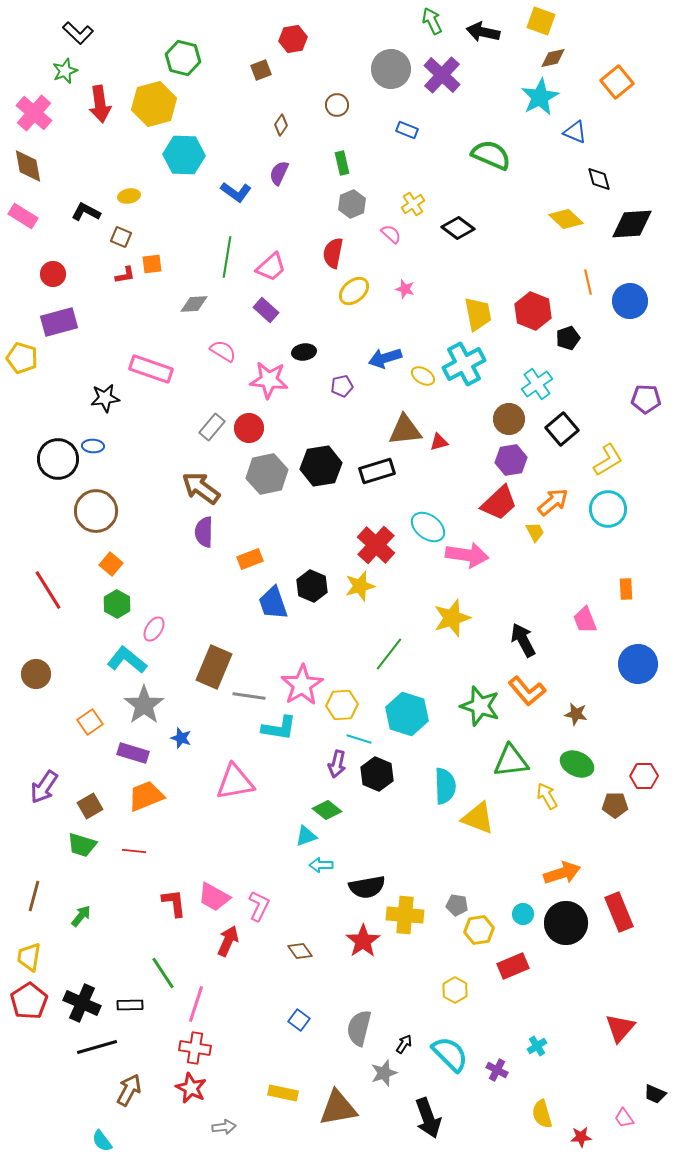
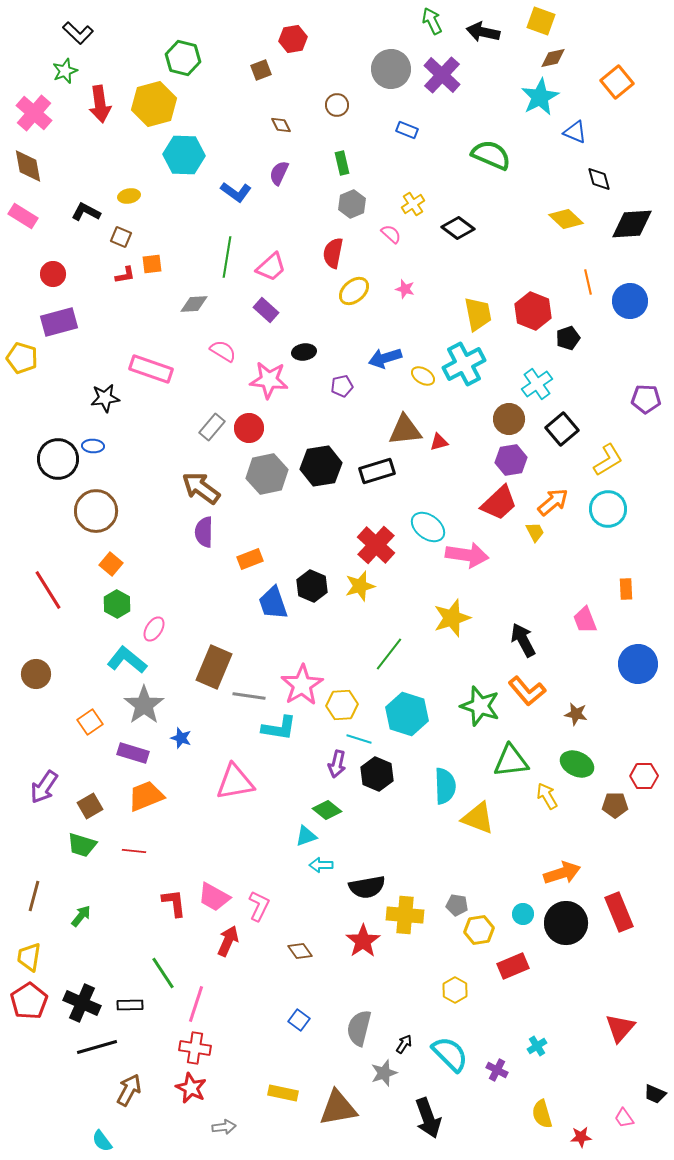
brown diamond at (281, 125): rotated 60 degrees counterclockwise
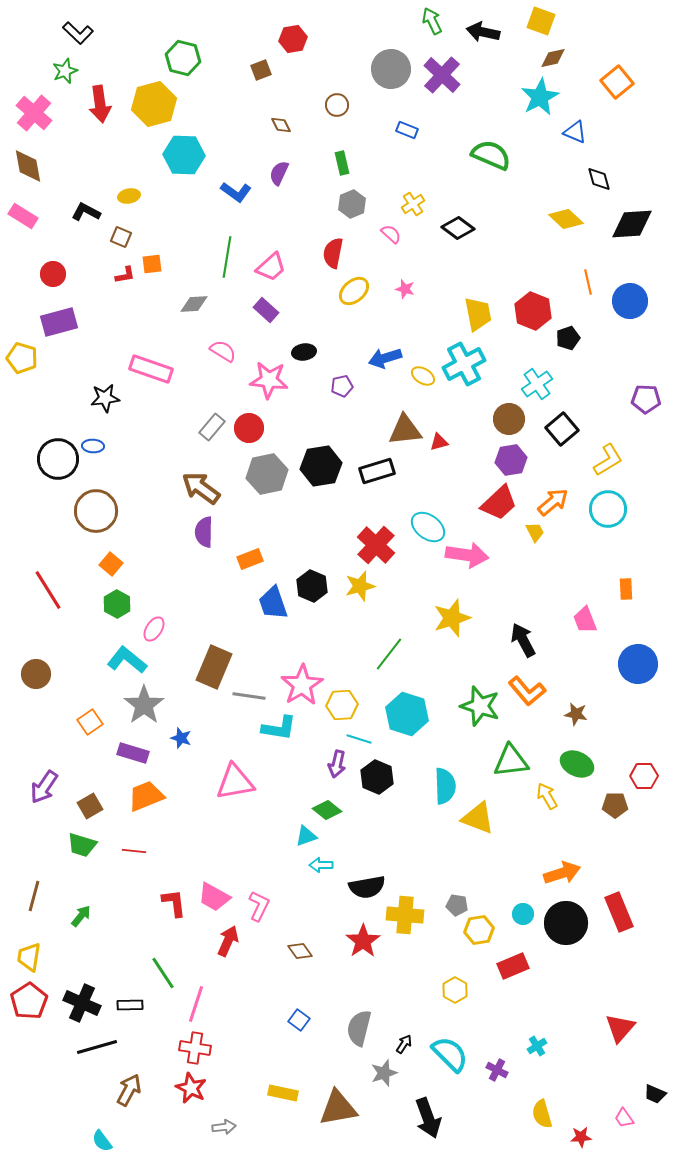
black hexagon at (377, 774): moved 3 px down
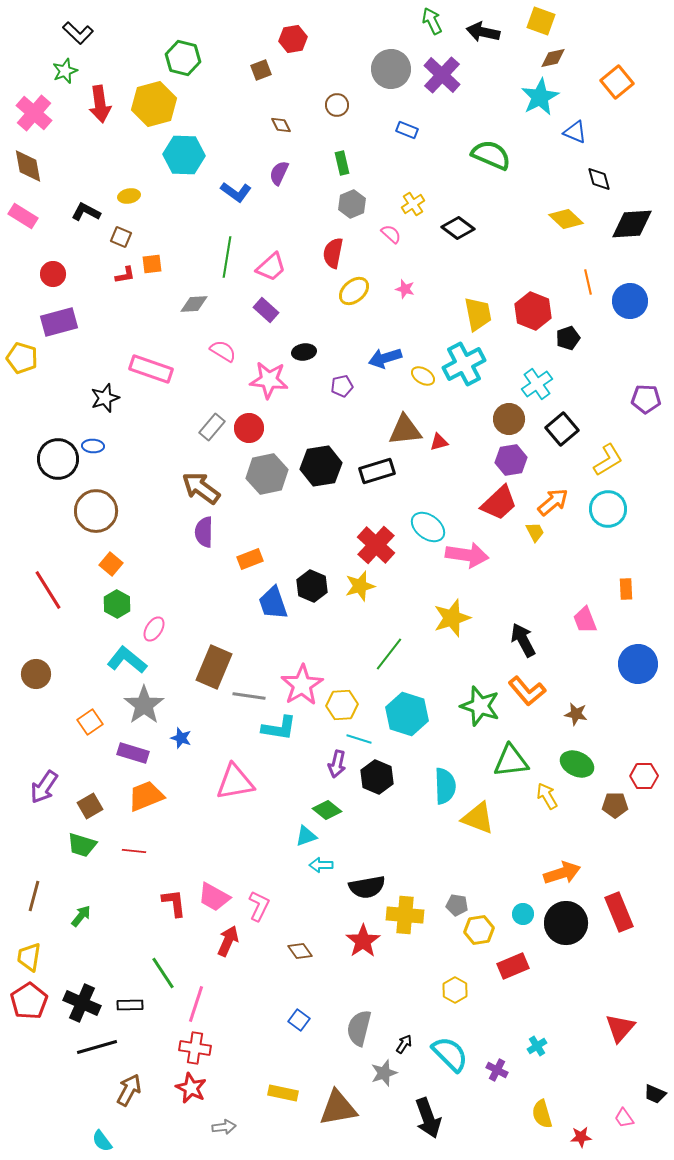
black star at (105, 398): rotated 12 degrees counterclockwise
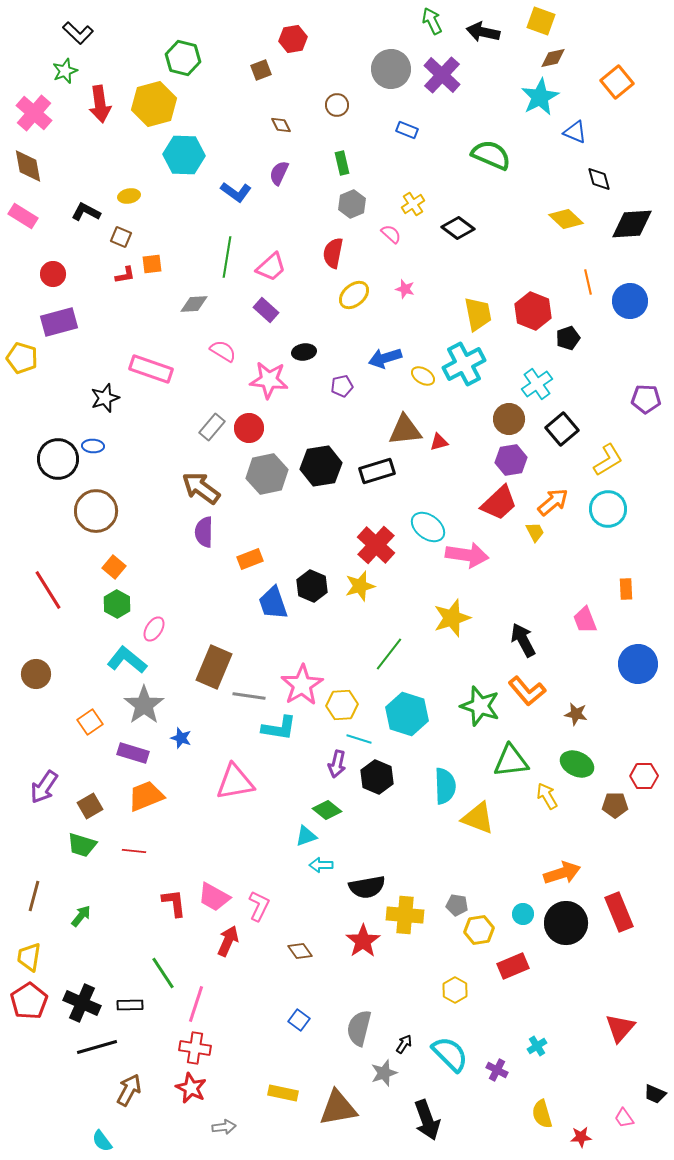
yellow ellipse at (354, 291): moved 4 px down
orange square at (111, 564): moved 3 px right, 3 px down
black arrow at (428, 1118): moved 1 px left, 2 px down
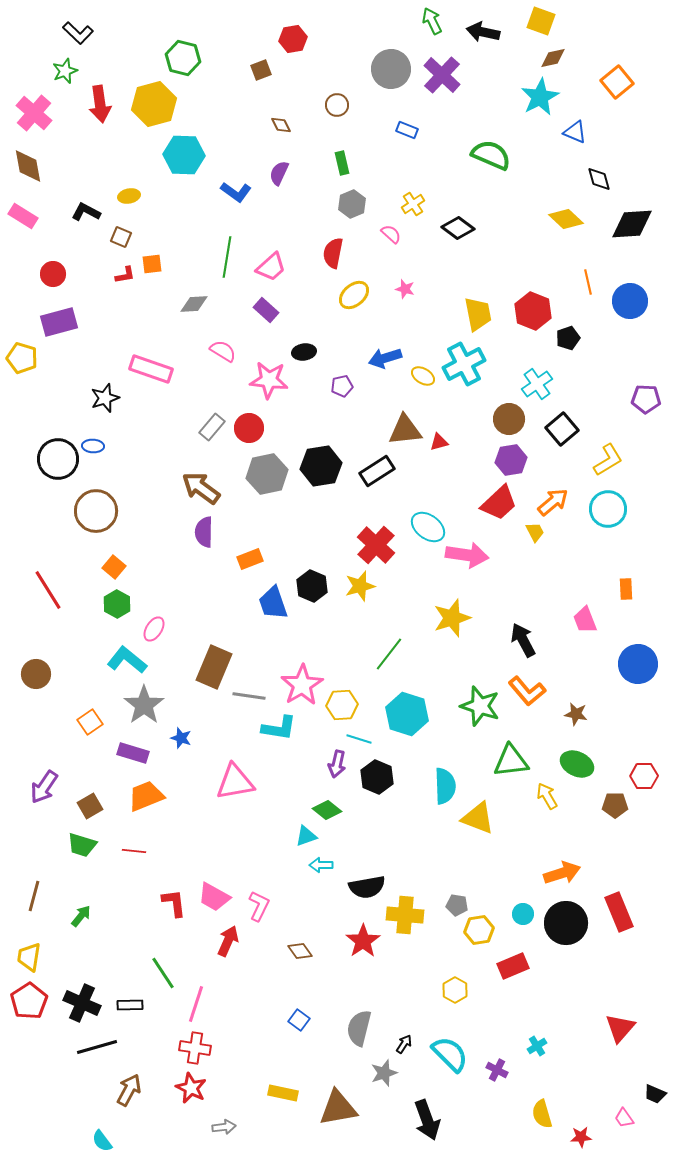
black rectangle at (377, 471): rotated 16 degrees counterclockwise
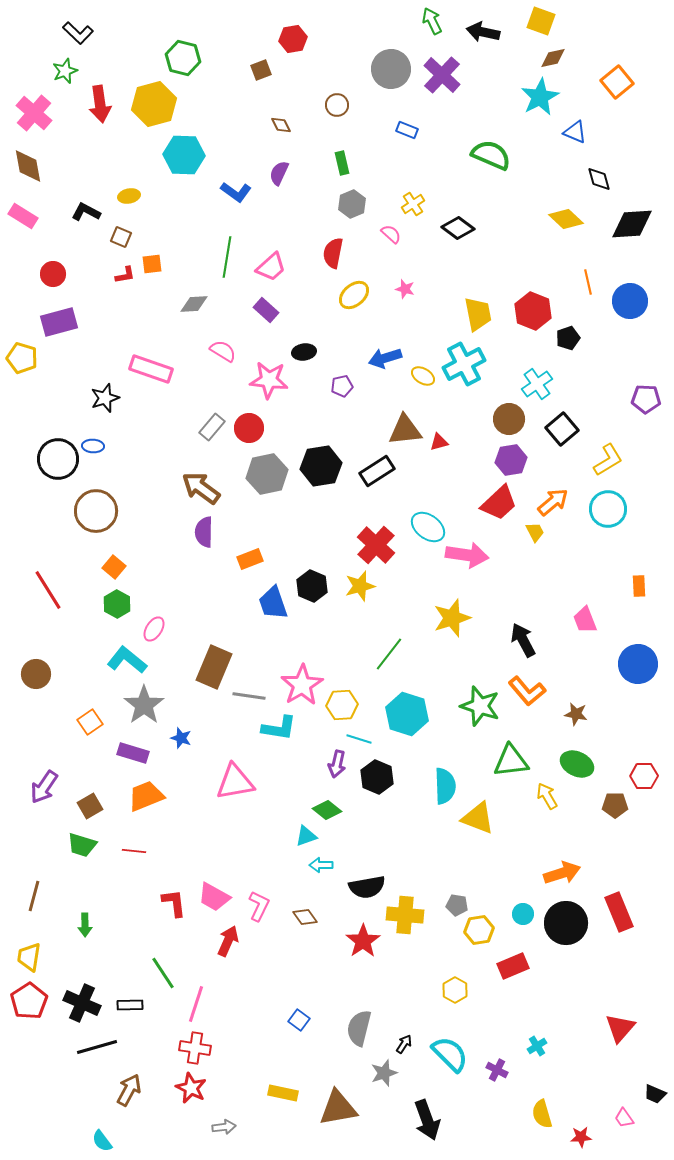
orange rectangle at (626, 589): moved 13 px right, 3 px up
green arrow at (81, 916): moved 4 px right, 9 px down; rotated 140 degrees clockwise
brown diamond at (300, 951): moved 5 px right, 34 px up
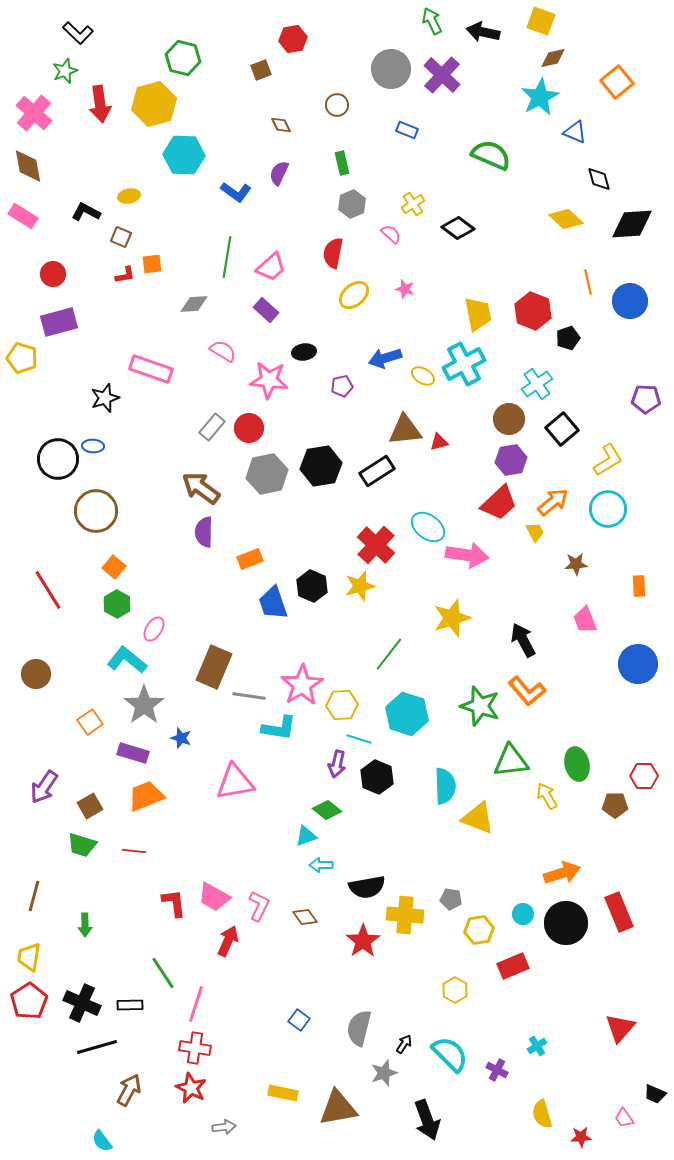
brown star at (576, 714): moved 150 px up; rotated 15 degrees counterclockwise
green ellipse at (577, 764): rotated 52 degrees clockwise
gray pentagon at (457, 905): moved 6 px left, 6 px up
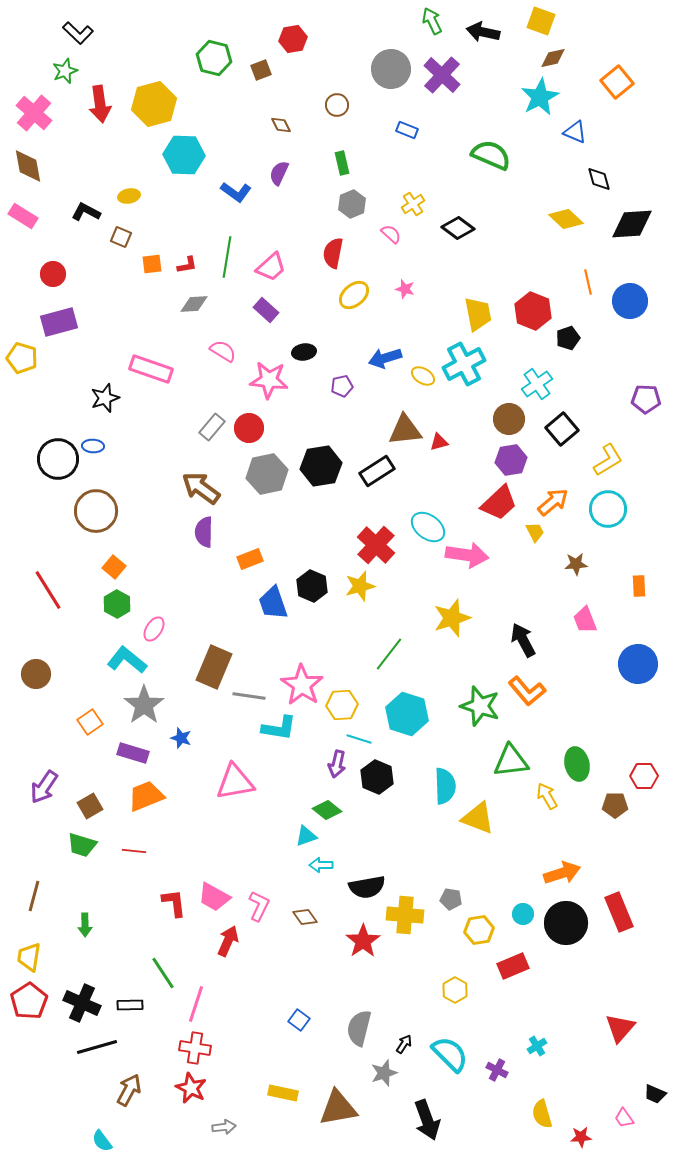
green hexagon at (183, 58): moved 31 px right
red L-shape at (125, 275): moved 62 px right, 10 px up
pink star at (302, 685): rotated 6 degrees counterclockwise
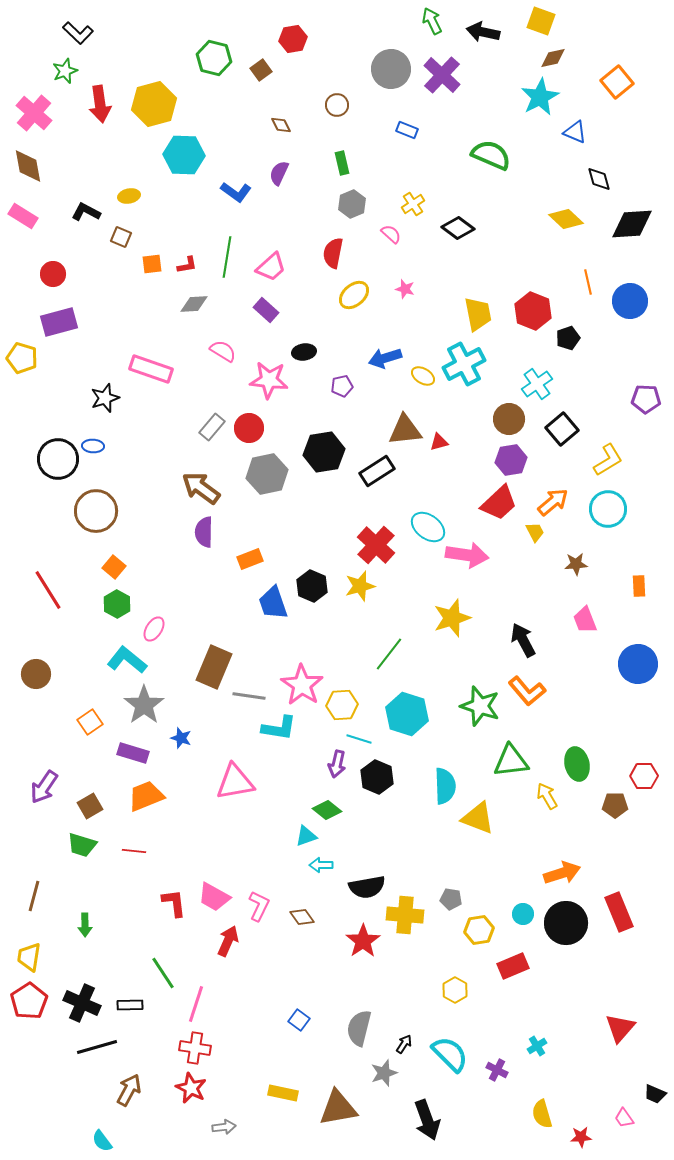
brown square at (261, 70): rotated 15 degrees counterclockwise
black hexagon at (321, 466): moved 3 px right, 14 px up
brown diamond at (305, 917): moved 3 px left
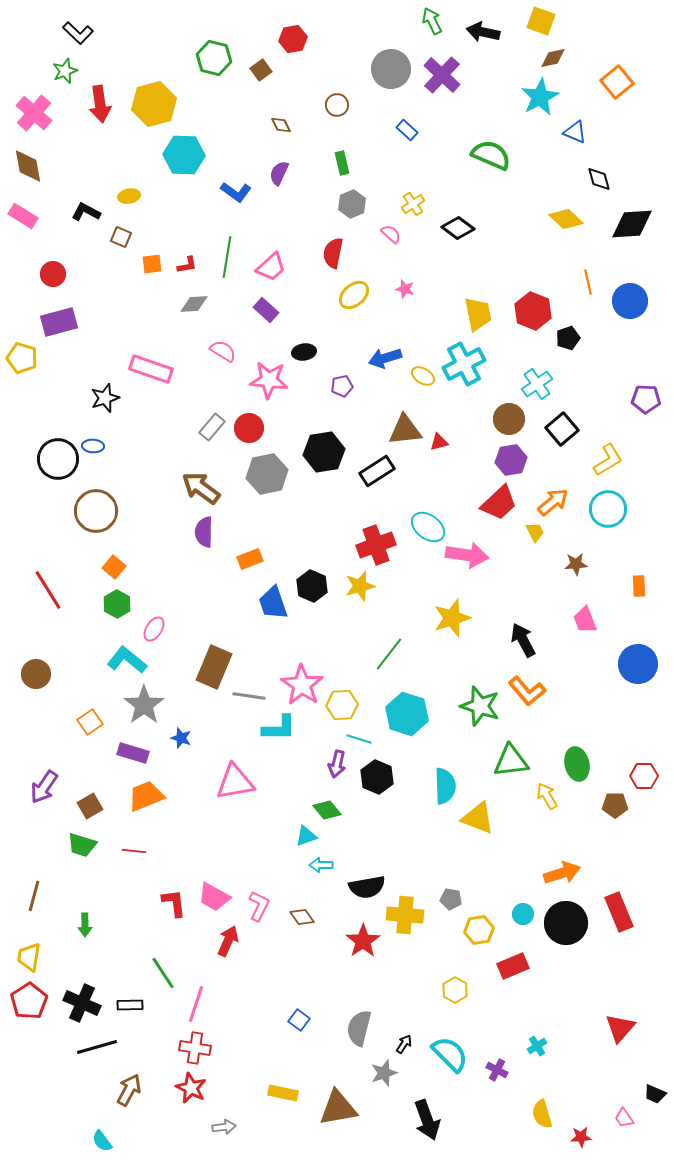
blue rectangle at (407, 130): rotated 20 degrees clockwise
red cross at (376, 545): rotated 27 degrees clockwise
cyan L-shape at (279, 728): rotated 9 degrees counterclockwise
green diamond at (327, 810): rotated 12 degrees clockwise
